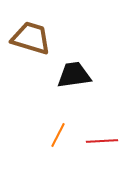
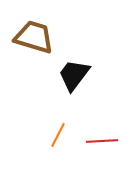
brown trapezoid: moved 3 px right, 1 px up
black trapezoid: rotated 45 degrees counterclockwise
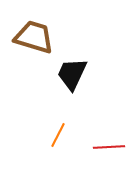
black trapezoid: moved 2 px left, 1 px up; rotated 12 degrees counterclockwise
red line: moved 7 px right, 6 px down
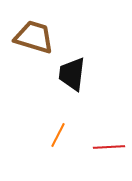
black trapezoid: rotated 18 degrees counterclockwise
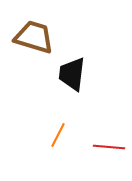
red line: rotated 8 degrees clockwise
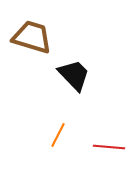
brown trapezoid: moved 2 px left
black trapezoid: moved 2 px right, 1 px down; rotated 129 degrees clockwise
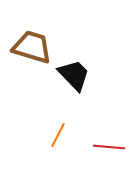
brown trapezoid: moved 10 px down
